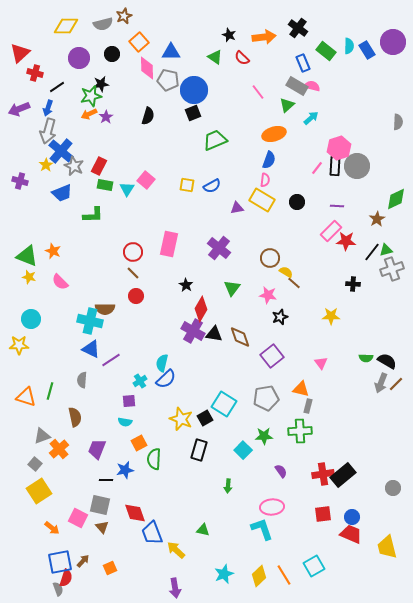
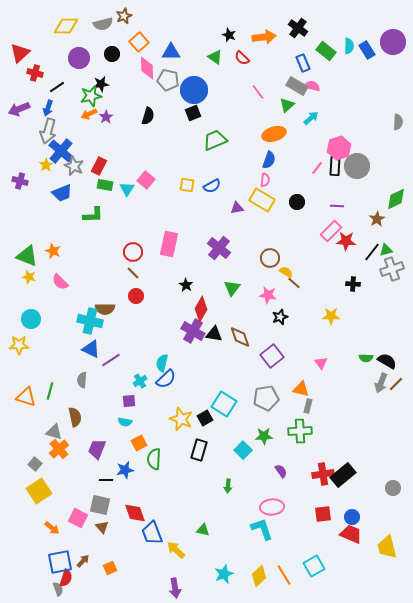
gray triangle at (42, 436): moved 12 px right, 4 px up; rotated 36 degrees clockwise
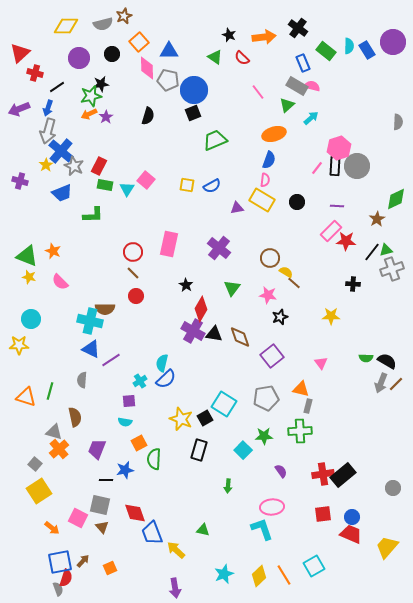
blue triangle at (171, 52): moved 2 px left, 1 px up
yellow trapezoid at (387, 547): rotated 55 degrees clockwise
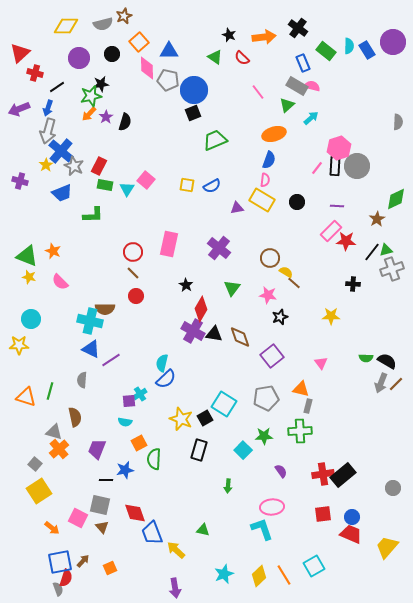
orange arrow at (89, 114): rotated 21 degrees counterclockwise
black semicircle at (148, 116): moved 23 px left, 6 px down
cyan cross at (140, 381): moved 13 px down
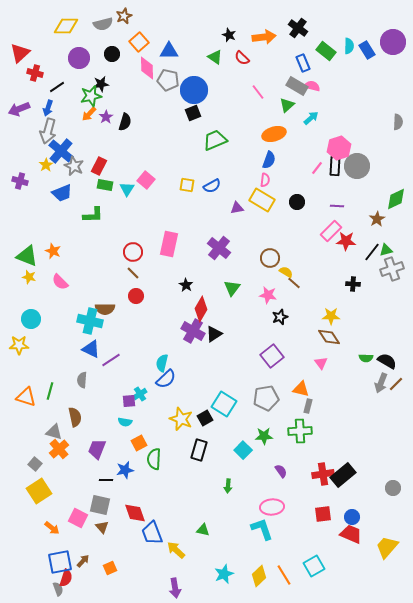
black triangle at (214, 334): rotated 42 degrees counterclockwise
brown diamond at (240, 337): moved 89 px right; rotated 15 degrees counterclockwise
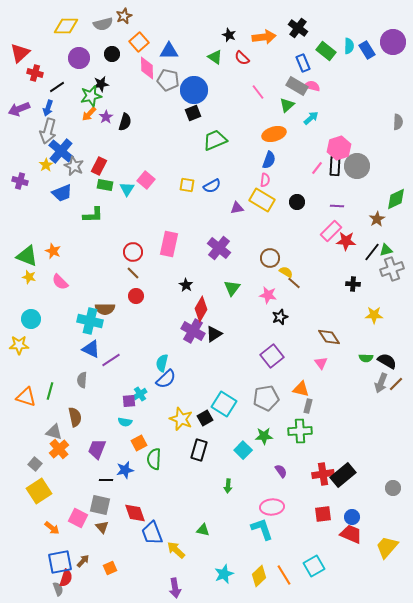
yellow star at (331, 316): moved 43 px right, 1 px up
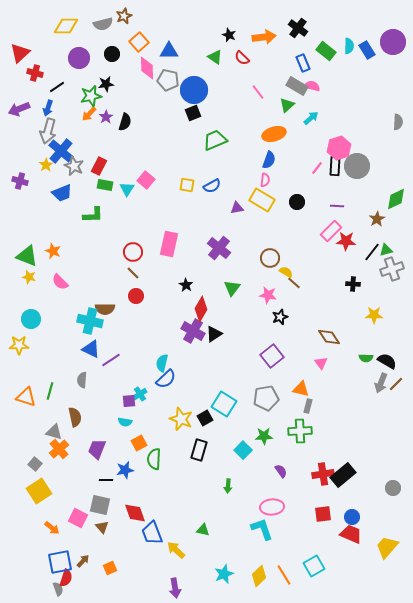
black star at (101, 84): moved 5 px right
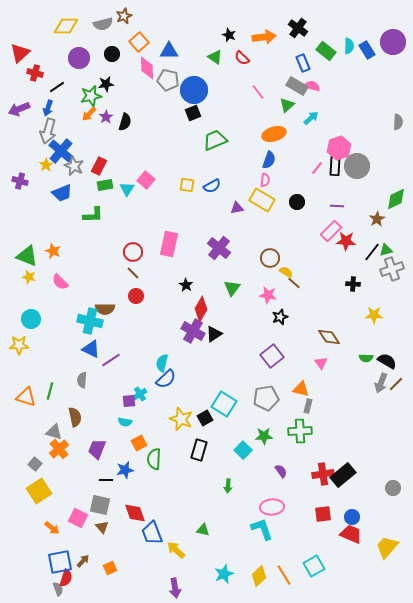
green rectangle at (105, 185): rotated 21 degrees counterclockwise
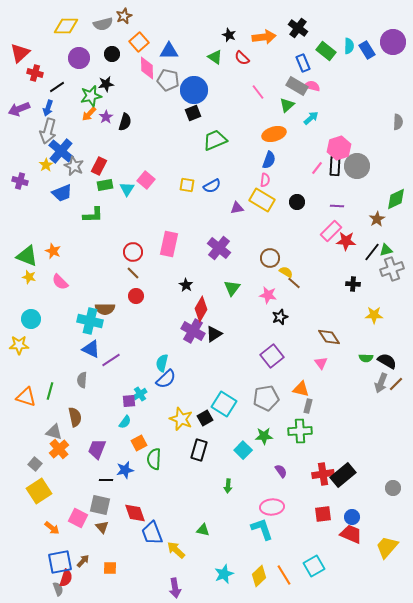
cyan semicircle at (125, 422): rotated 64 degrees counterclockwise
orange square at (110, 568): rotated 24 degrees clockwise
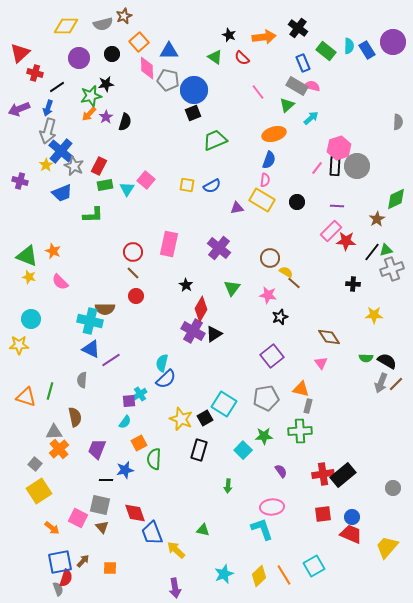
gray triangle at (54, 432): rotated 18 degrees counterclockwise
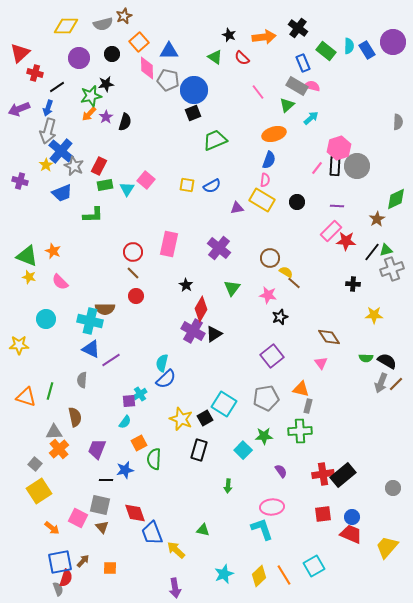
cyan circle at (31, 319): moved 15 px right
